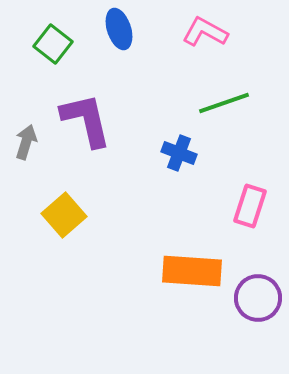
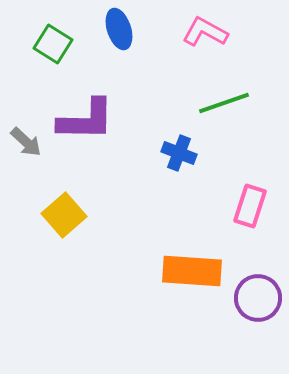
green square: rotated 6 degrees counterclockwise
purple L-shape: rotated 104 degrees clockwise
gray arrow: rotated 116 degrees clockwise
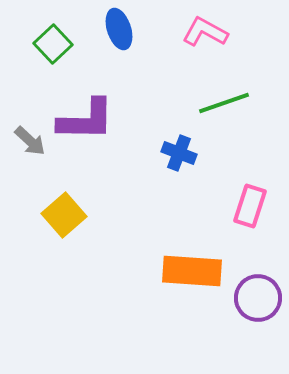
green square: rotated 15 degrees clockwise
gray arrow: moved 4 px right, 1 px up
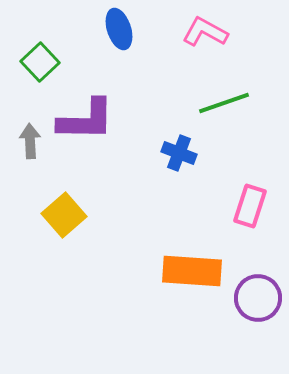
green square: moved 13 px left, 18 px down
gray arrow: rotated 136 degrees counterclockwise
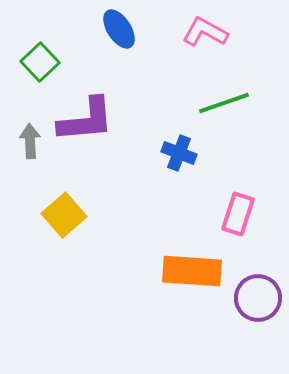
blue ellipse: rotated 15 degrees counterclockwise
purple L-shape: rotated 6 degrees counterclockwise
pink rectangle: moved 12 px left, 8 px down
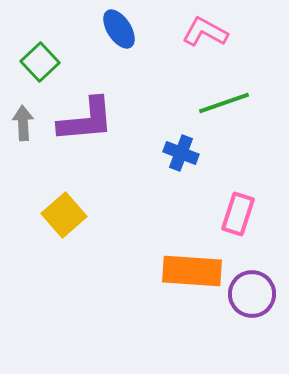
gray arrow: moved 7 px left, 18 px up
blue cross: moved 2 px right
purple circle: moved 6 px left, 4 px up
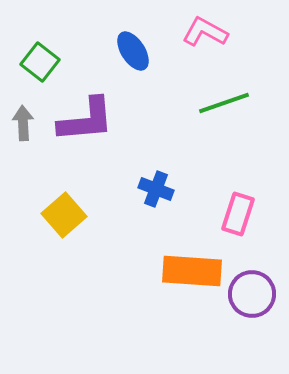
blue ellipse: moved 14 px right, 22 px down
green square: rotated 9 degrees counterclockwise
blue cross: moved 25 px left, 36 px down
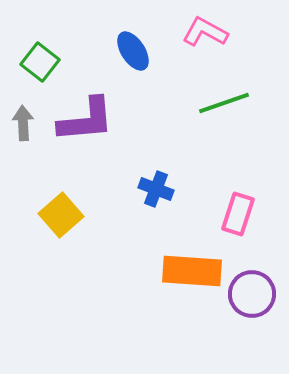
yellow square: moved 3 px left
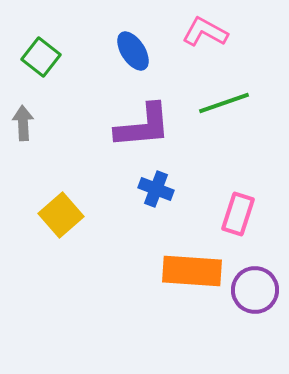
green square: moved 1 px right, 5 px up
purple L-shape: moved 57 px right, 6 px down
purple circle: moved 3 px right, 4 px up
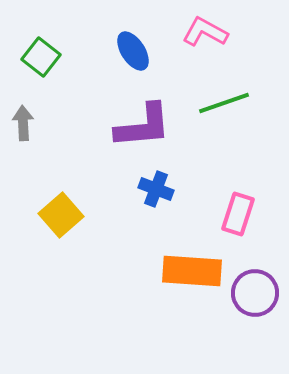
purple circle: moved 3 px down
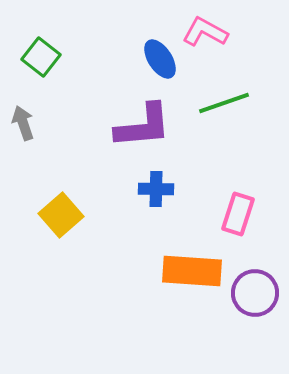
blue ellipse: moved 27 px right, 8 px down
gray arrow: rotated 16 degrees counterclockwise
blue cross: rotated 20 degrees counterclockwise
